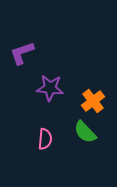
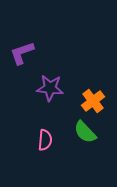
pink semicircle: moved 1 px down
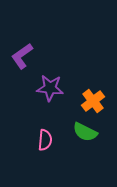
purple L-shape: moved 3 px down; rotated 16 degrees counterclockwise
green semicircle: rotated 20 degrees counterclockwise
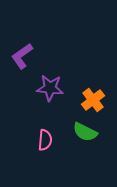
orange cross: moved 1 px up
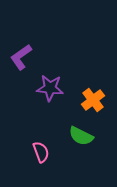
purple L-shape: moved 1 px left, 1 px down
green semicircle: moved 4 px left, 4 px down
pink semicircle: moved 4 px left, 12 px down; rotated 25 degrees counterclockwise
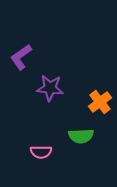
orange cross: moved 7 px right, 2 px down
green semicircle: rotated 30 degrees counterclockwise
pink semicircle: rotated 110 degrees clockwise
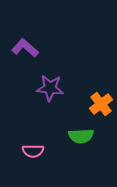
purple L-shape: moved 4 px right, 9 px up; rotated 76 degrees clockwise
orange cross: moved 1 px right, 2 px down
pink semicircle: moved 8 px left, 1 px up
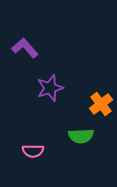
purple L-shape: rotated 8 degrees clockwise
purple star: rotated 24 degrees counterclockwise
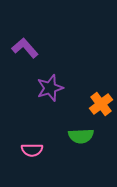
pink semicircle: moved 1 px left, 1 px up
